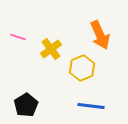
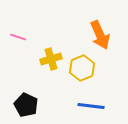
yellow cross: moved 10 px down; rotated 20 degrees clockwise
black pentagon: rotated 15 degrees counterclockwise
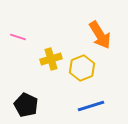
orange arrow: rotated 8 degrees counterclockwise
blue line: rotated 24 degrees counterclockwise
